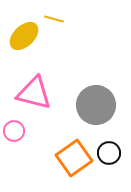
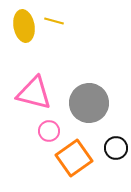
yellow line: moved 2 px down
yellow ellipse: moved 10 px up; rotated 56 degrees counterclockwise
gray circle: moved 7 px left, 2 px up
pink circle: moved 35 px right
black circle: moved 7 px right, 5 px up
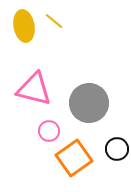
yellow line: rotated 24 degrees clockwise
pink triangle: moved 4 px up
black circle: moved 1 px right, 1 px down
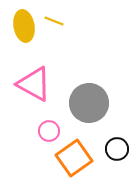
yellow line: rotated 18 degrees counterclockwise
pink triangle: moved 5 px up; rotated 15 degrees clockwise
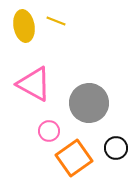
yellow line: moved 2 px right
black circle: moved 1 px left, 1 px up
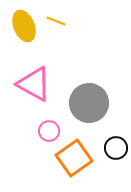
yellow ellipse: rotated 12 degrees counterclockwise
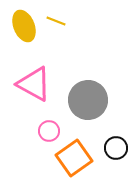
gray circle: moved 1 px left, 3 px up
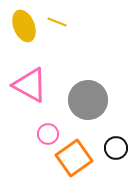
yellow line: moved 1 px right, 1 px down
pink triangle: moved 4 px left, 1 px down
pink circle: moved 1 px left, 3 px down
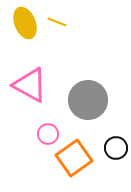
yellow ellipse: moved 1 px right, 3 px up
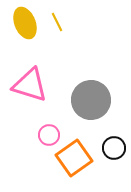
yellow line: rotated 42 degrees clockwise
pink triangle: rotated 12 degrees counterclockwise
gray circle: moved 3 px right
pink circle: moved 1 px right, 1 px down
black circle: moved 2 px left
